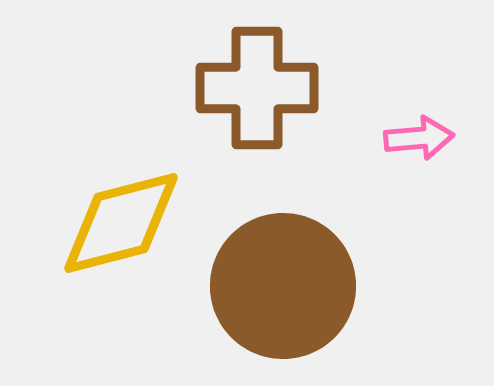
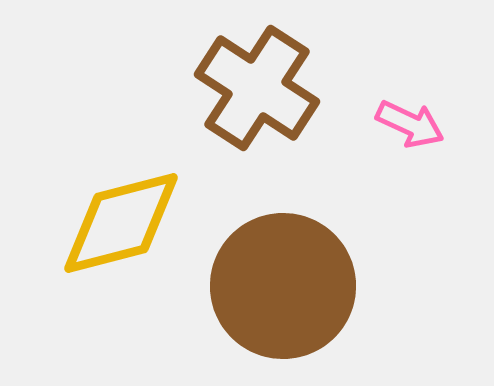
brown cross: rotated 33 degrees clockwise
pink arrow: moved 9 px left, 14 px up; rotated 30 degrees clockwise
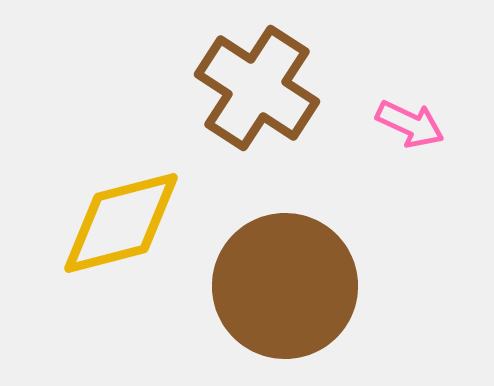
brown circle: moved 2 px right
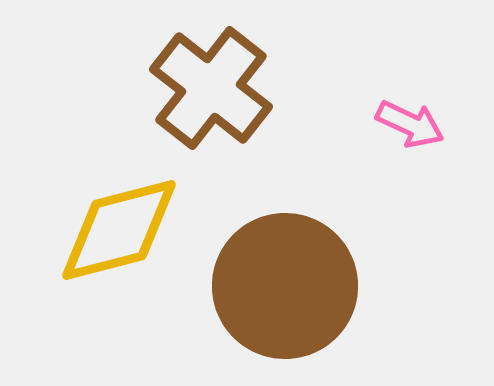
brown cross: moved 46 px left; rotated 5 degrees clockwise
yellow diamond: moved 2 px left, 7 px down
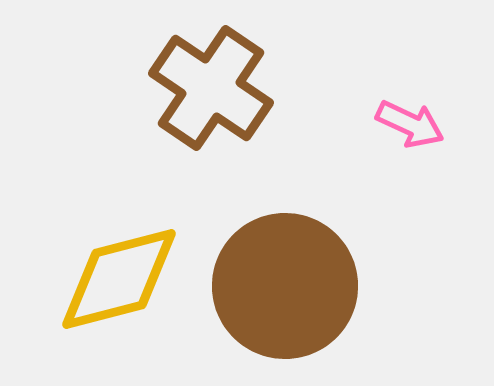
brown cross: rotated 4 degrees counterclockwise
yellow diamond: moved 49 px down
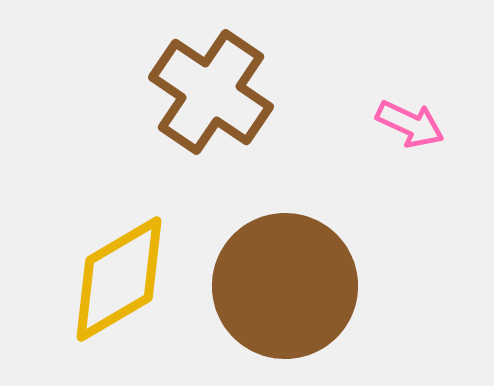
brown cross: moved 4 px down
yellow diamond: rotated 16 degrees counterclockwise
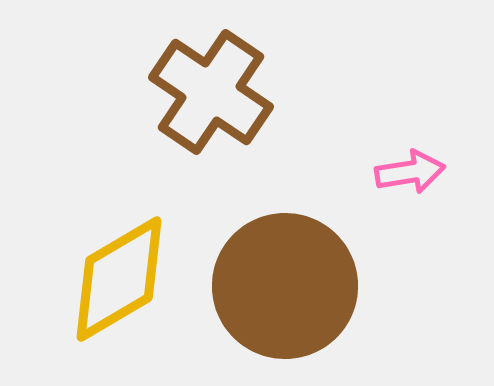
pink arrow: moved 48 px down; rotated 34 degrees counterclockwise
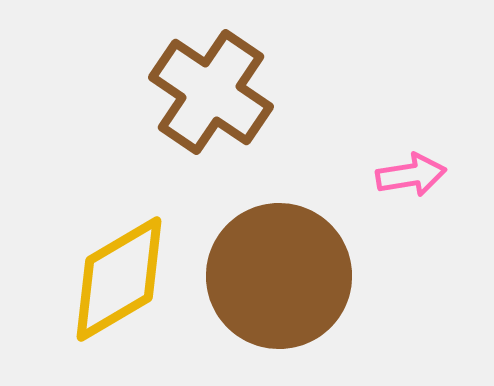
pink arrow: moved 1 px right, 3 px down
brown circle: moved 6 px left, 10 px up
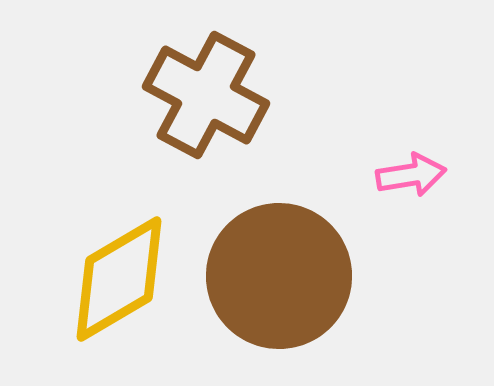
brown cross: moved 5 px left, 3 px down; rotated 6 degrees counterclockwise
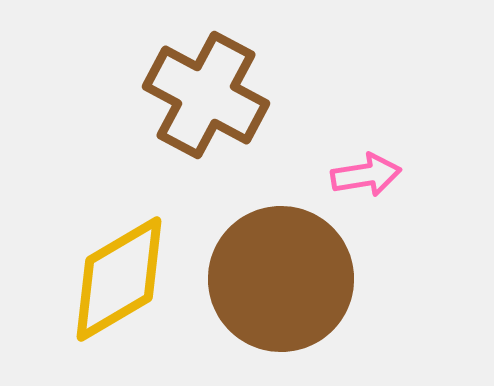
pink arrow: moved 45 px left
brown circle: moved 2 px right, 3 px down
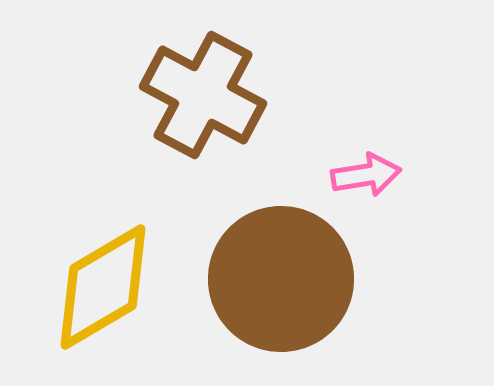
brown cross: moved 3 px left
yellow diamond: moved 16 px left, 8 px down
